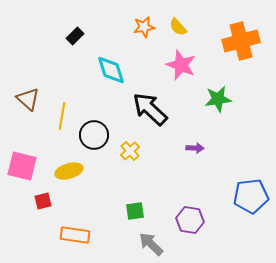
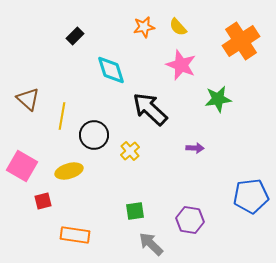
orange cross: rotated 18 degrees counterclockwise
pink square: rotated 16 degrees clockwise
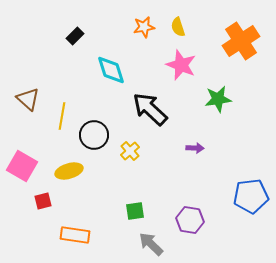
yellow semicircle: rotated 24 degrees clockwise
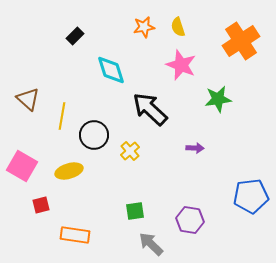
red square: moved 2 px left, 4 px down
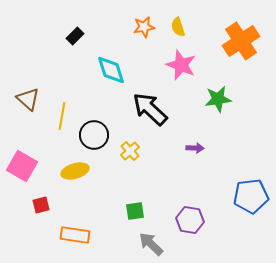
yellow ellipse: moved 6 px right
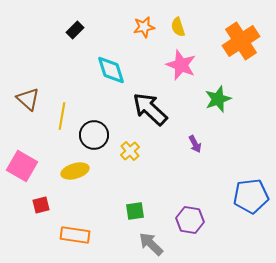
black rectangle: moved 6 px up
green star: rotated 12 degrees counterclockwise
purple arrow: moved 4 px up; rotated 60 degrees clockwise
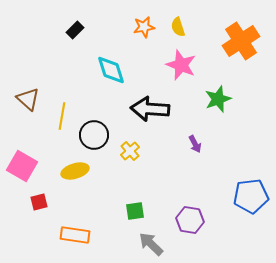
black arrow: rotated 39 degrees counterclockwise
red square: moved 2 px left, 3 px up
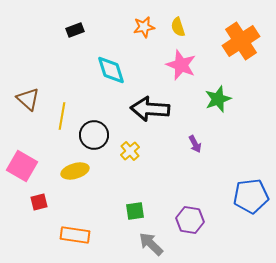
black rectangle: rotated 24 degrees clockwise
